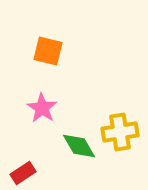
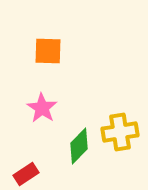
orange square: rotated 12 degrees counterclockwise
green diamond: rotated 75 degrees clockwise
red rectangle: moved 3 px right, 1 px down
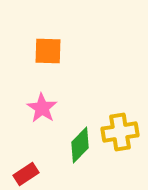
green diamond: moved 1 px right, 1 px up
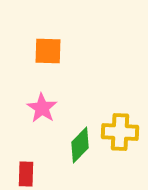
yellow cross: rotated 12 degrees clockwise
red rectangle: rotated 55 degrees counterclockwise
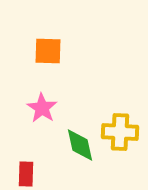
green diamond: rotated 57 degrees counterclockwise
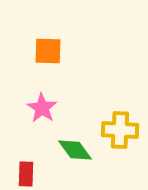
yellow cross: moved 2 px up
green diamond: moved 5 px left, 5 px down; rotated 24 degrees counterclockwise
